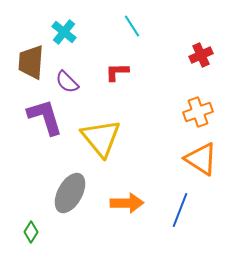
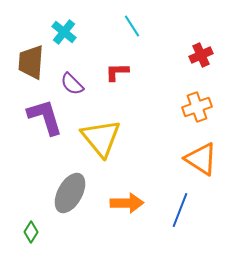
purple semicircle: moved 5 px right, 2 px down
orange cross: moved 1 px left, 5 px up
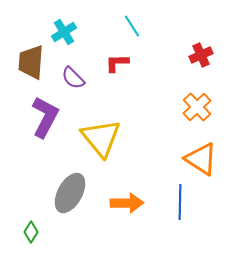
cyan cross: rotated 20 degrees clockwise
red L-shape: moved 9 px up
purple semicircle: moved 1 px right, 6 px up
orange cross: rotated 24 degrees counterclockwise
purple L-shape: rotated 45 degrees clockwise
blue line: moved 8 px up; rotated 20 degrees counterclockwise
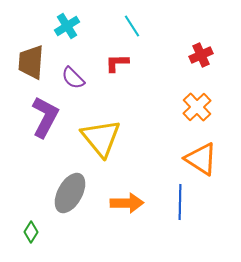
cyan cross: moved 3 px right, 6 px up
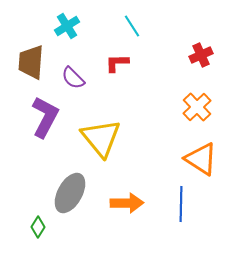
blue line: moved 1 px right, 2 px down
green diamond: moved 7 px right, 5 px up
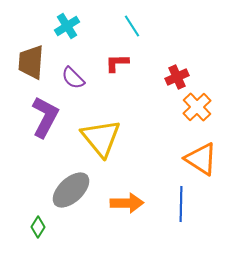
red cross: moved 24 px left, 22 px down
gray ellipse: moved 1 px right, 3 px up; rotated 18 degrees clockwise
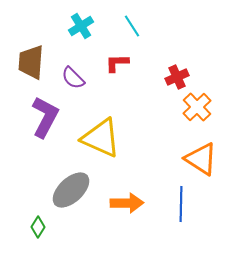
cyan cross: moved 14 px right
yellow triangle: rotated 27 degrees counterclockwise
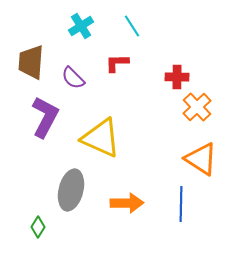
red cross: rotated 25 degrees clockwise
gray ellipse: rotated 33 degrees counterclockwise
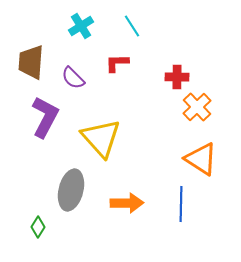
yellow triangle: rotated 24 degrees clockwise
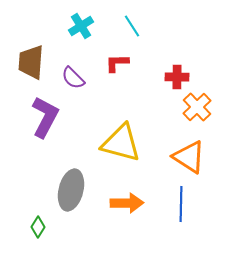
yellow triangle: moved 20 px right, 5 px down; rotated 33 degrees counterclockwise
orange triangle: moved 12 px left, 2 px up
